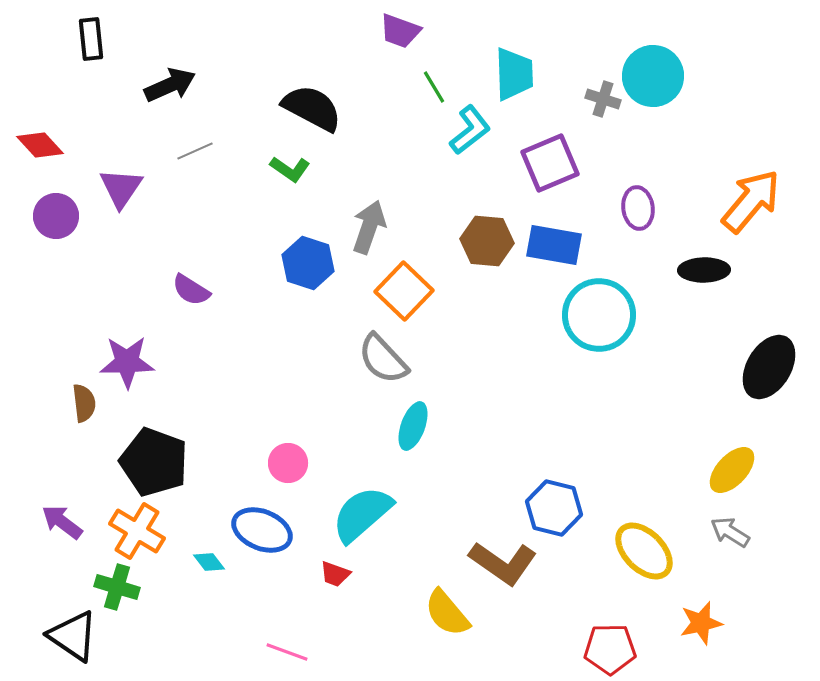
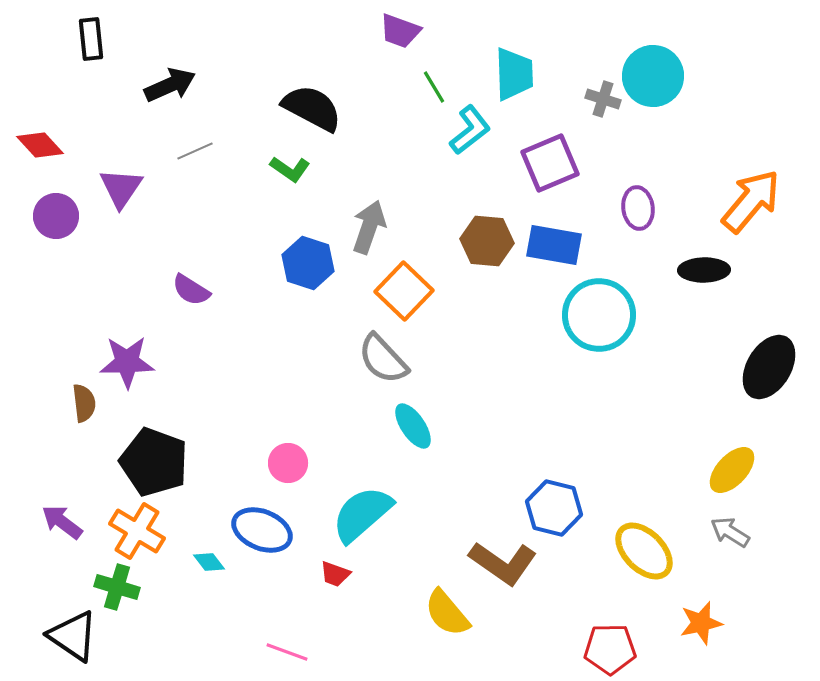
cyan ellipse at (413, 426): rotated 54 degrees counterclockwise
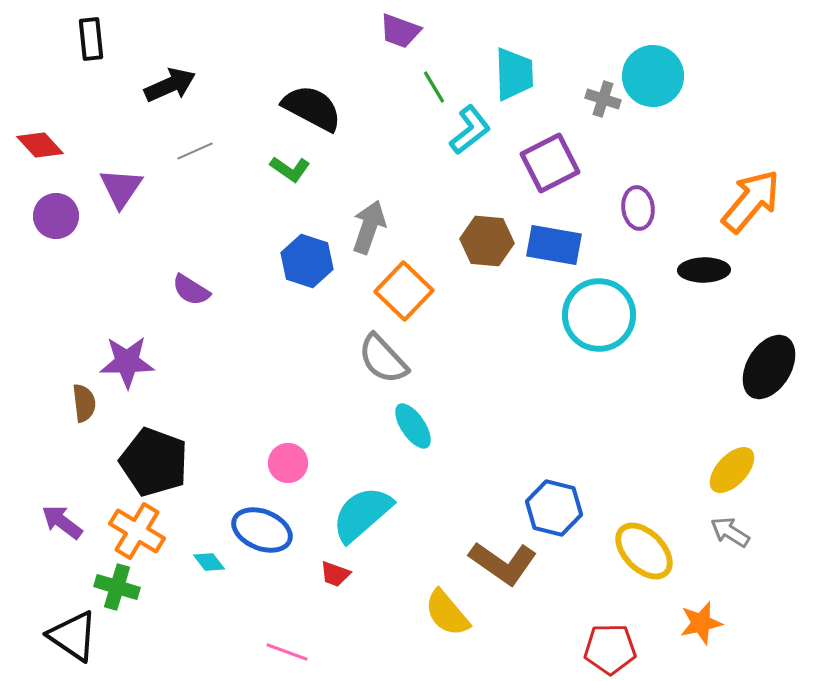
purple square at (550, 163): rotated 4 degrees counterclockwise
blue hexagon at (308, 263): moved 1 px left, 2 px up
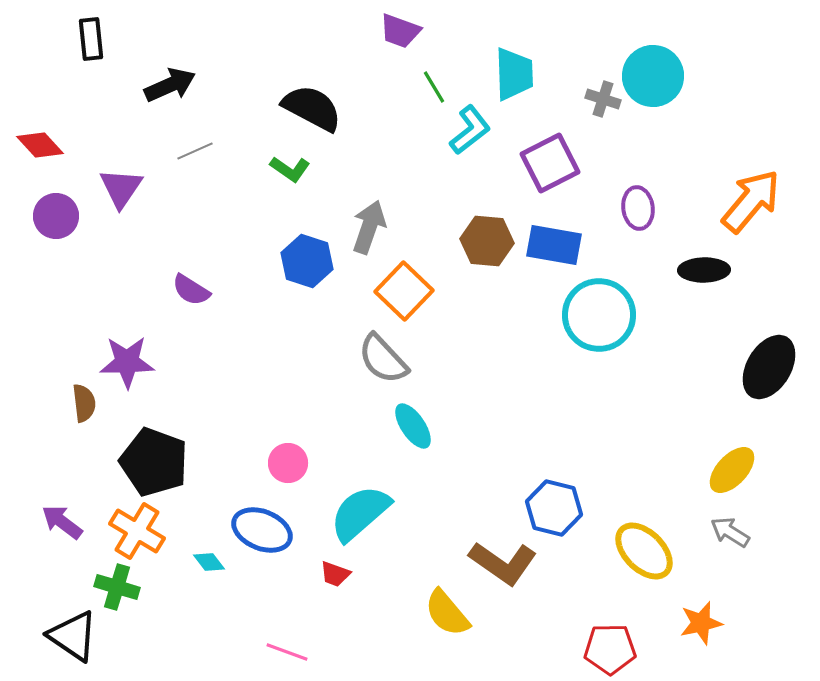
cyan semicircle at (362, 514): moved 2 px left, 1 px up
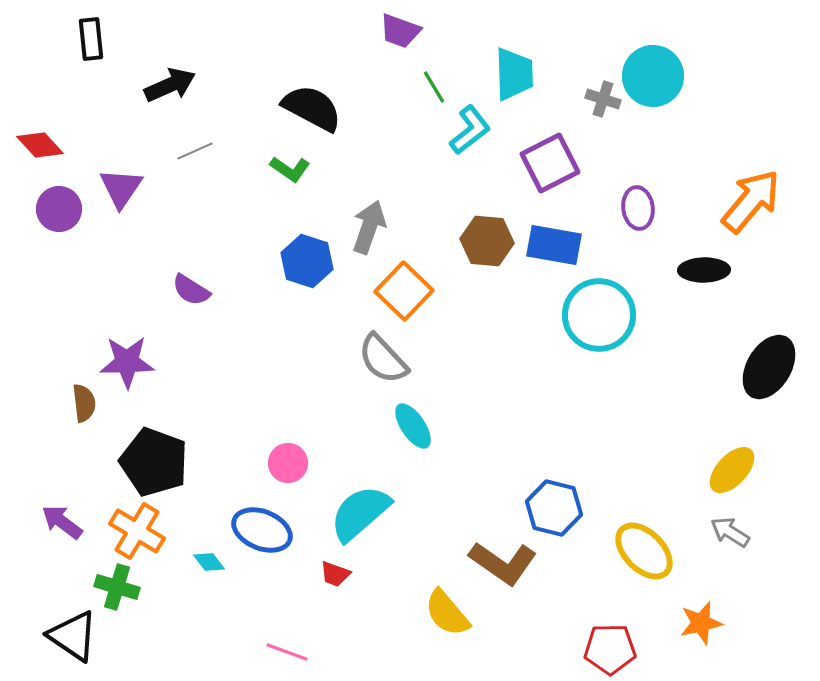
purple circle at (56, 216): moved 3 px right, 7 px up
